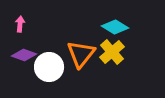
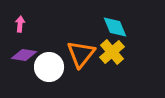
cyan diamond: rotated 36 degrees clockwise
purple diamond: rotated 10 degrees counterclockwise
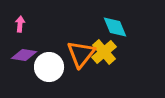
yellow cross: moved 8 px left
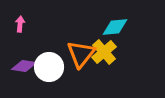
cyan diamond: rotated 72 degrees counterclockwise
purple diamond: moved 11 px down
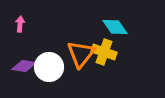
cyan diamond: rotated 60 degrees clockwise
yellow cross: rotated 30 degrees counterclockwise
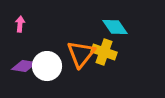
white circle: moved 2 px left, 1 px up
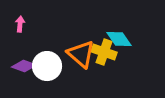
cyan diamond: moved 4 px right, 12 px down
orange triangle: rotated 28 degrees counterclockwise
purple diamond: rotated 10 degrees clockwise
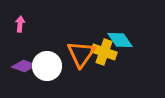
cyan diamond: moved 1 px right, 1 px down
orange triangle: rotated 24 degrees clockwise
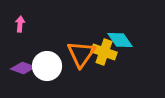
purple diamond: moved 1 px left, 2 px down
